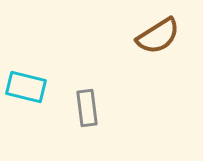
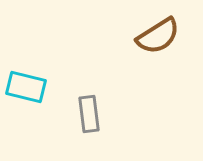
gray rectangle: moved 2 px right, 6 px down
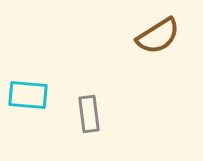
cyan rectangle: moved 2 px right, 8 px down; rotated 9 degrees counterclockwise
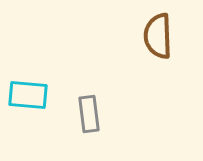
brown semicircle: rotated 120 degrees clockwise
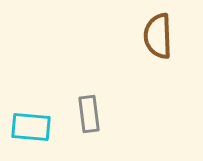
cyan rectangle: moved 3 px right, 32 px down
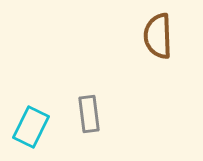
cyan rectangle: rotated 69 degrees counterclockwise
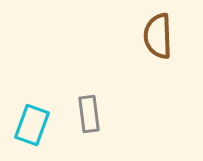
cyan rectangle: moved 1 px right, 2 px up; rotated 6 degrees counterclockwise
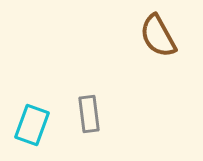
brown semicircle: rotated 27 degrees counterclockwise
